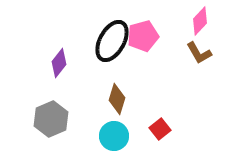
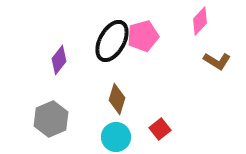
brown L-shape: moved 18 px right, 8 px down; rotated 28 degrees counterclockwise
purple diamond: moved 3 px up
cyan circle: moved 2 px right, 1 px down
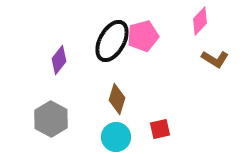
brown L-shape: moved 2 px left, 2 px up
gray hexagon: rotated 8 degrees counterclockwise
red square: rotated 25 degrees clockwise
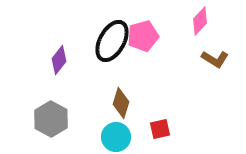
brown diamond: moved 4 px right, 4 px down
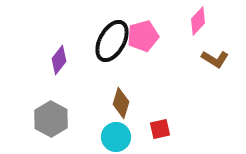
pink diamond: moved 2 px left
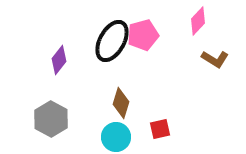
pink pentagon: moved 1 px up
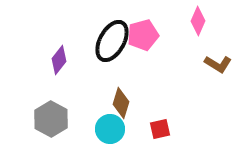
pink diamond: rotated 20 degrees counterclockwise
brown L-shape: moved 3 px right, 5 px down
cyan circle: moved 6 px left, 8 px up
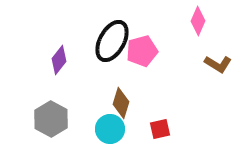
pink pentagon: moved 1 px left, 16 px down
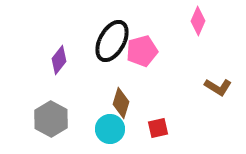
brown L-shape: moved 23 px down
red square: moved 2 px left, 1 px up
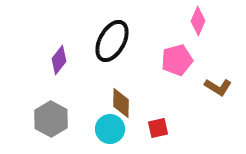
pink pentagon: moved 35 px right, 9 px down
brown diamond: rotated 16 degrees counterclockwise
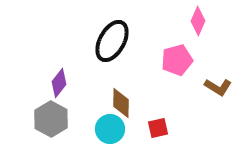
purple diamond: moved 23 px down
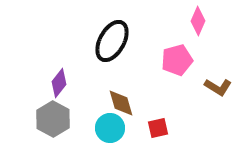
brown diamond: rotated 16 degrees counterclockwise
gray hexagon: moved 2 px right
cyan circle: moved 1 px up
